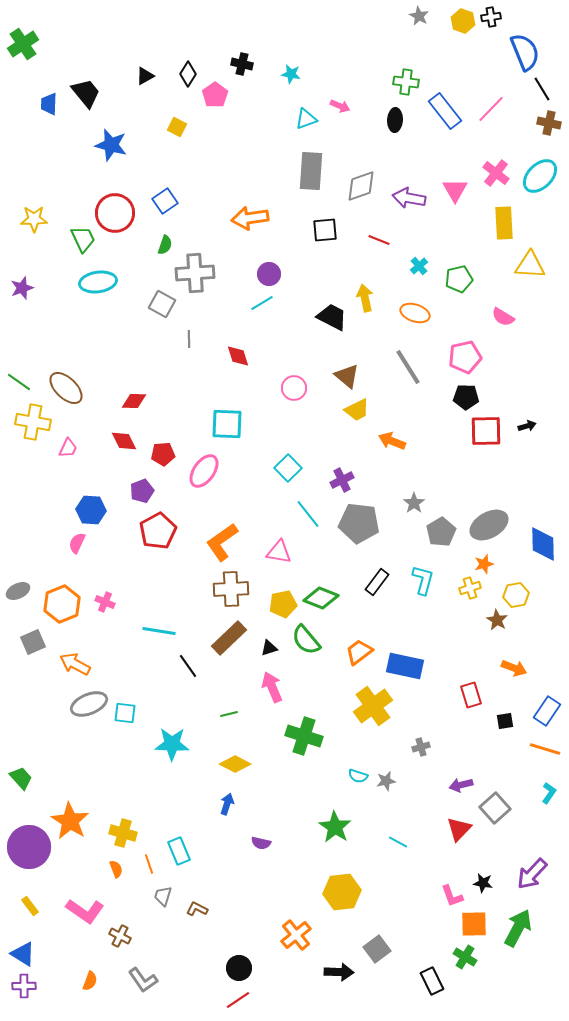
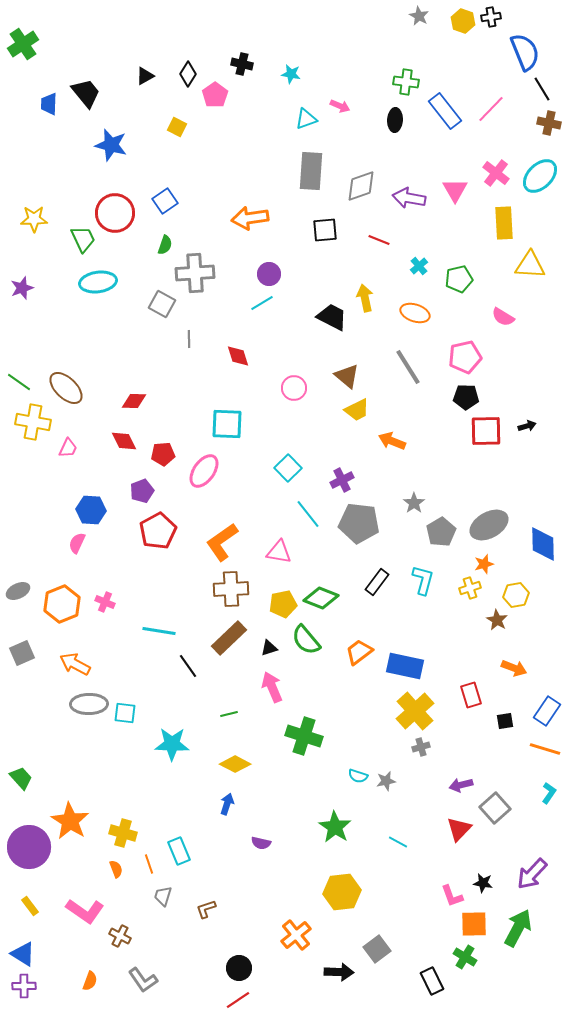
gray square at (33, 642): moved 11 px left, 11 px down
gray ellipse at (89, 704): rotated 21 degrees clockwise
yellow cross at (373, 706): moved 42 px right, 5 px down; rotated 6 degrees counterclockwise
brown L-shape at (197, 909): moved 9 px right; rotated 45 degrees counterclockwise
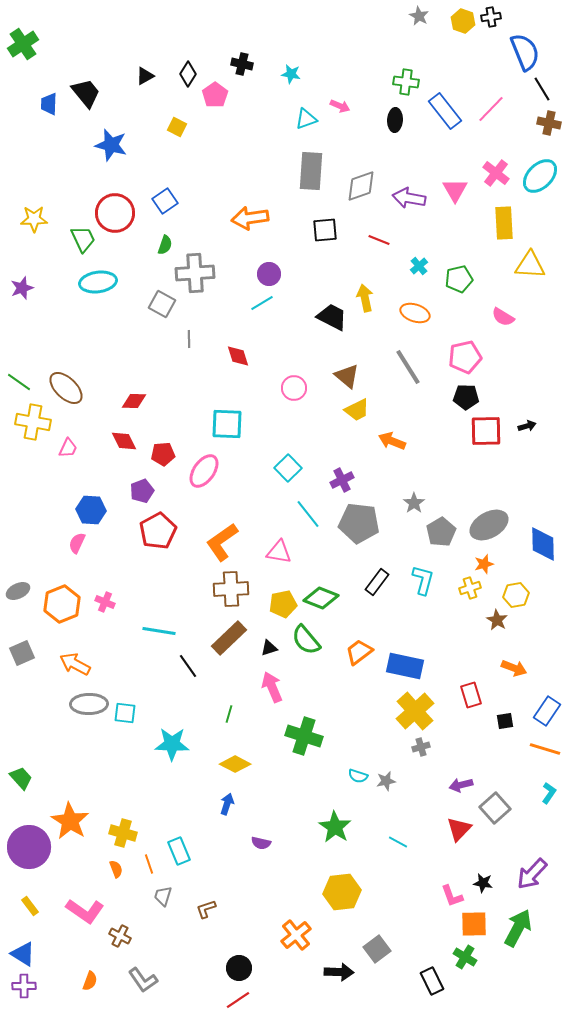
green line at (229, 714): rotated 60 degrees counterclockwise
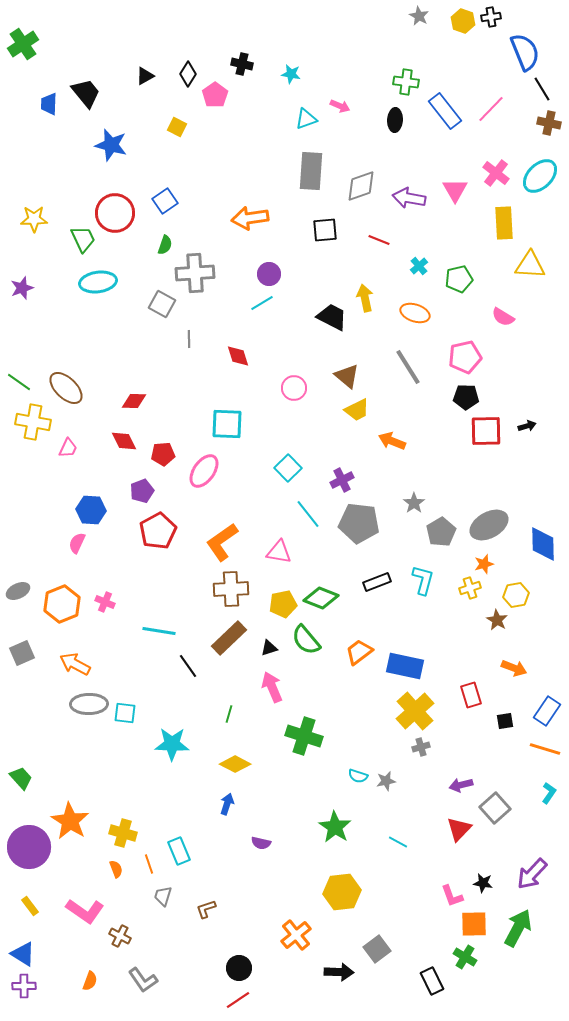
black rectangle at (377, 582): rotated 32 degrees clockwise
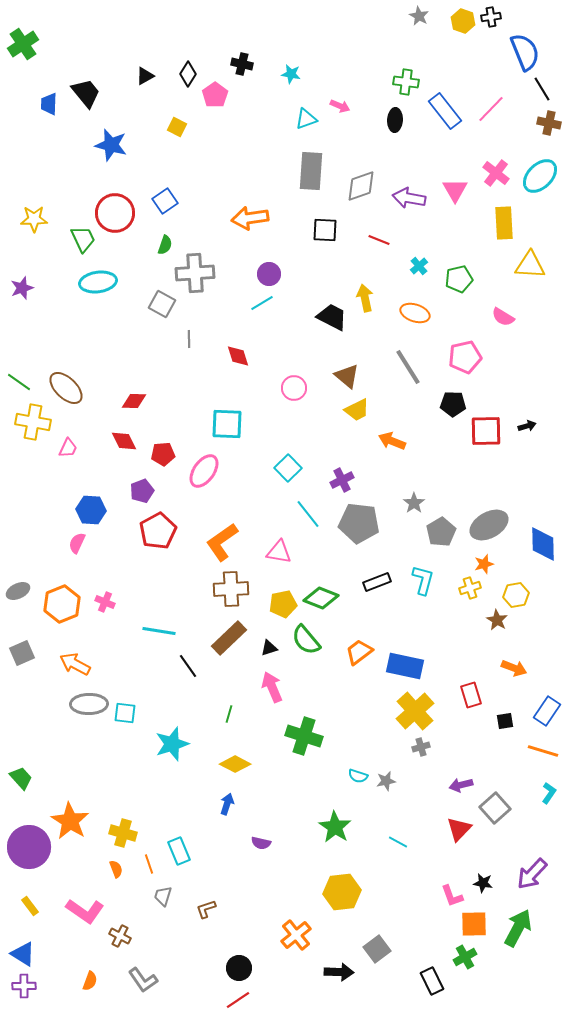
black square at (325, 230): rotated 8 degrees clockwise
black pentagon at (466, 397): moved 13 px left, 7 px down
cyan star at (172, 744): rotated 20 degrees counterclockwise
orange line at (545, 749): moved 2 px left, 2 px down
green cross at (465, 957): rotated 30 degrees clockwise
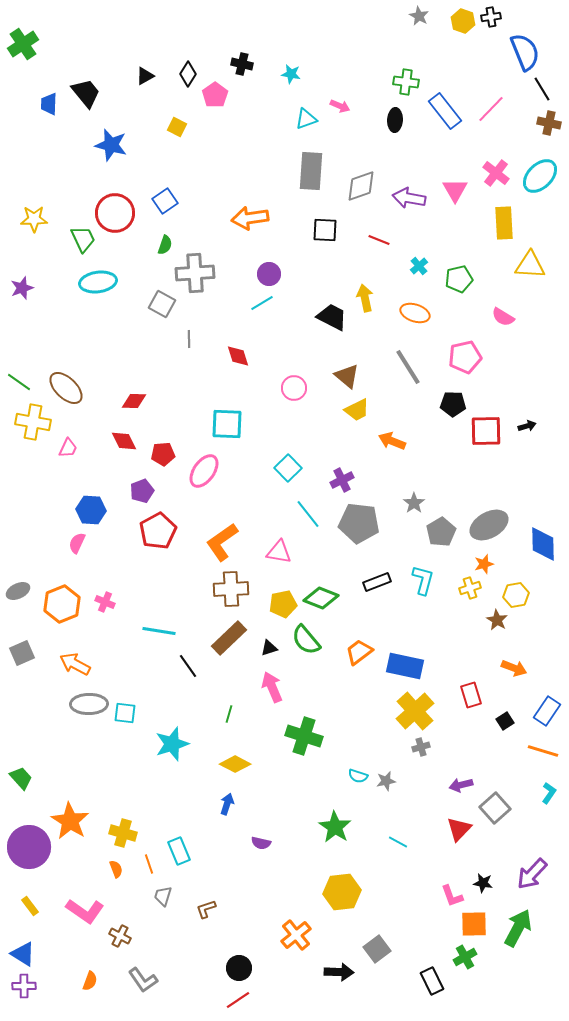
black square at (505, 721): rotated 24 degrees counterclockwise
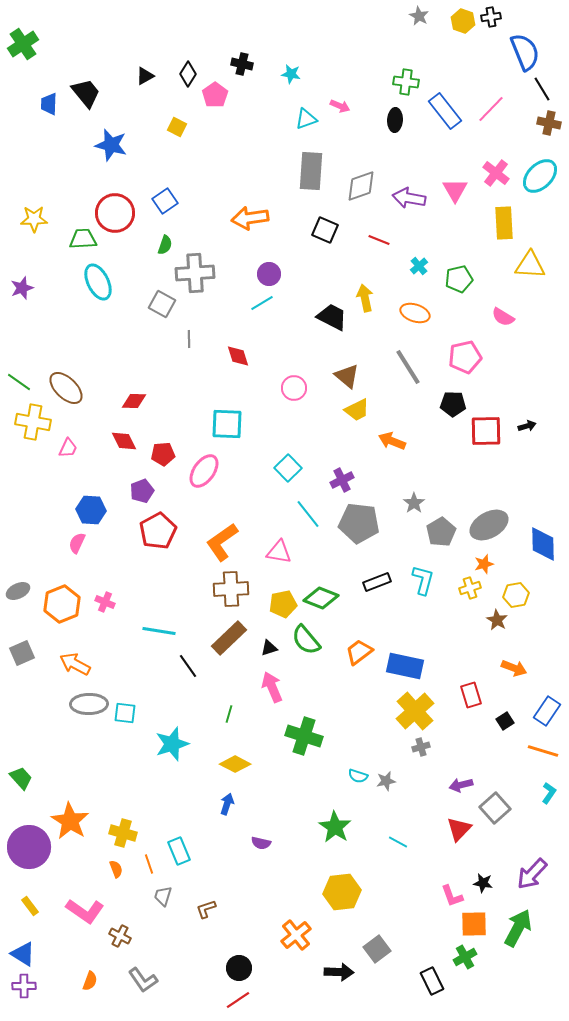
black square at (325, 230): rotated 20 degrees clockwise
green trapezoid at (83, 239): rotated 68 degrees counterclockwise
cyan ellipse at (98, 282): rotated 72 degrees clockwise
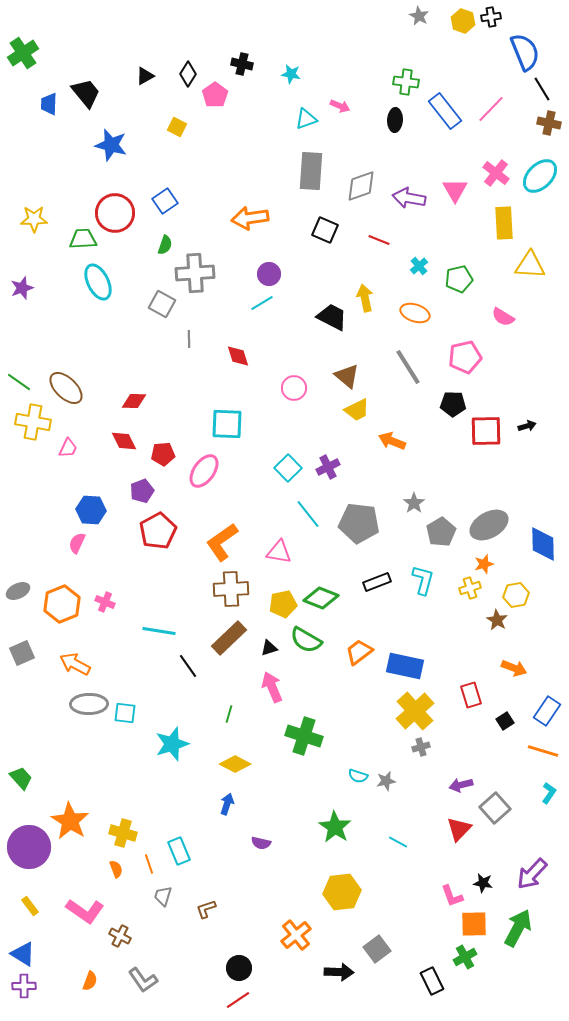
green cross at (23, 44): moved 9 px down
purple cross at (342, 480): moved 14 px left, 13 px up
green semicircle at (306, 640): rotated 20 degrees counterclockwise
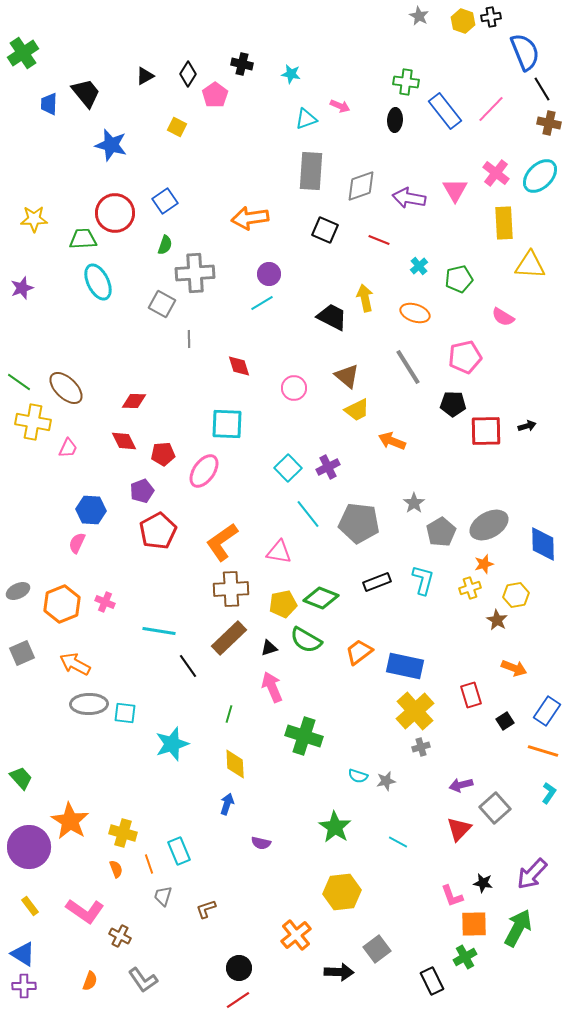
red diamond at (238, 356): moved 1 px right, 10 px down
yellow diamond at (235, 764): rotated 60 degrees clockwise
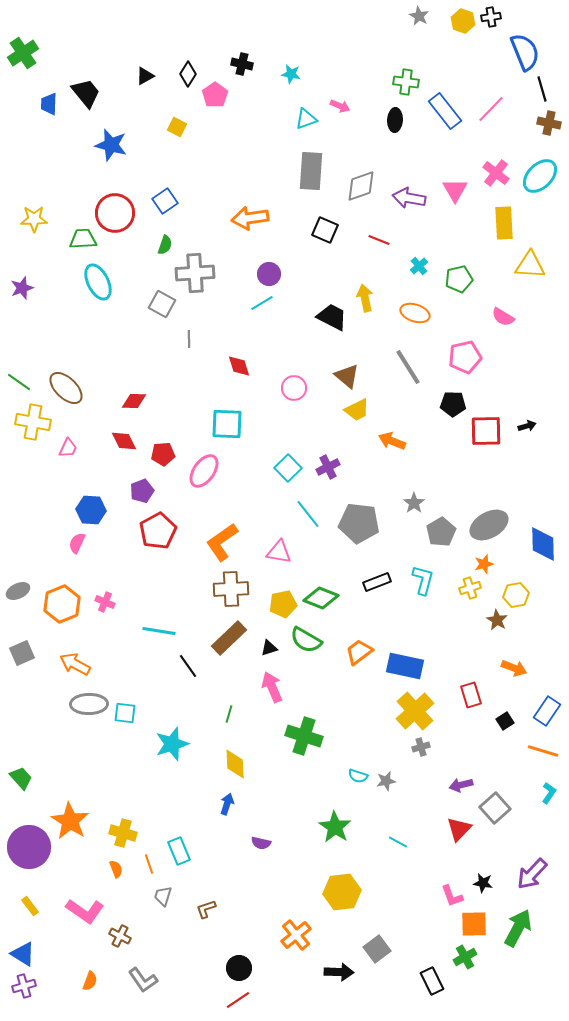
black line at (542, 89): rotated 15 degrees clockwise
purple cross at (24, 986): rotated 15 degrees counterclockwise
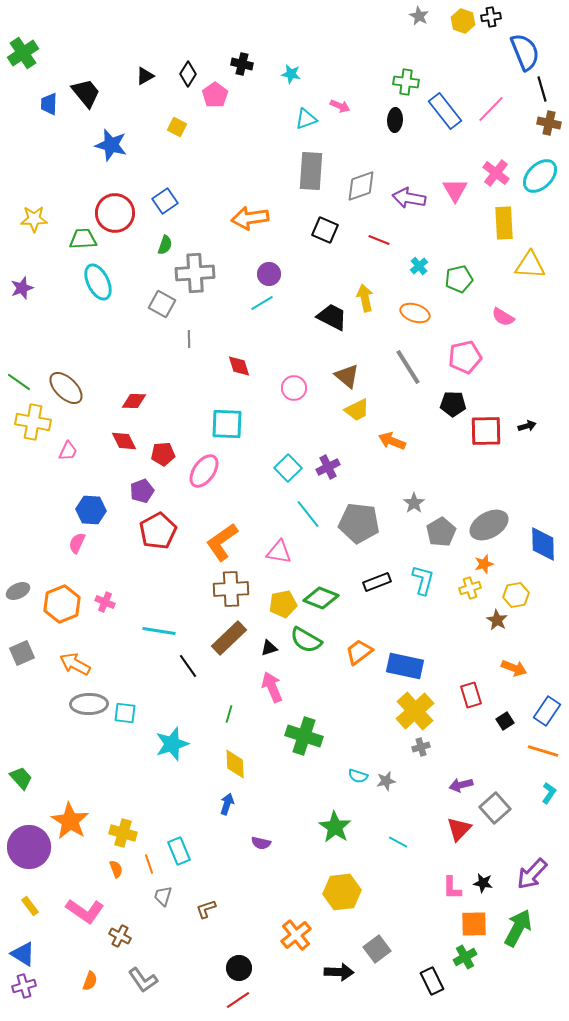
pink trapezoid at (68, 448): moved 3 px down
pink L-shape at (452, 896): moved 8 px up; rotated 20 degrees clockwise
